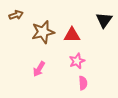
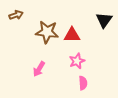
brown star: moved 4 px right; rotated 20 degrees clockwise
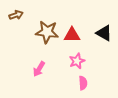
black triangle: moved 13 px down; rotated 36 degrees counterclockwise
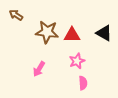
brown arrow: rotated 128 degrees counterclockwise
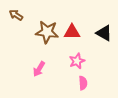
red triangle: moved 3 px up
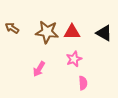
brown arrow: moved 4 px left, 13 px down
pink star: moved 3 px left, 2 px up
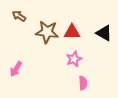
brown arrow: moved 7 px right, 12 px up
pink arrow: moved 23 px left
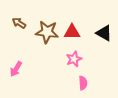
brown arrow: moved 7 px down
